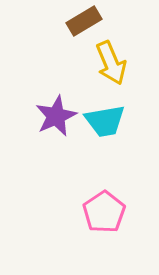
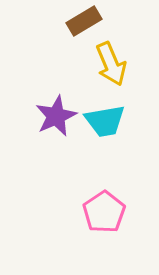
yellow arrow: moved 1 px down
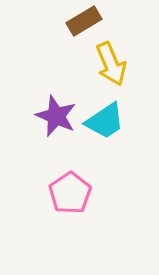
purple star: rotated 24 degrees counterclockwise
cyan trapezoid: rotated 24 degrees counterclockwise
pink pentagon: moved 34 px left, 19 px up
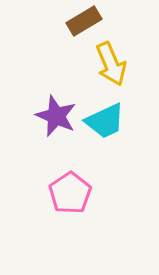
cyan trapezoid: rotated 9 degrees clockwise
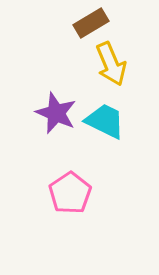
brown rectangle: moved 7 px right, 2 px down
purple star: moved 3 px up
cyan trapezoid: rotated 129 degrees counterclockwise
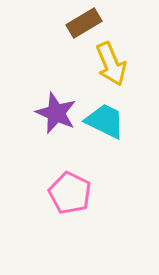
brown rectangle: moved 7 px left
pink pentagon: rotated 12 degrees counterclockwise
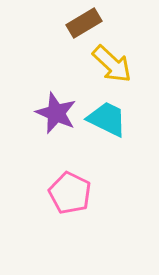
yellow arrow: moved 1 px right; rotated 24 degrees counterclockwise
cyan trapezoid: moved 2 px right, 2 px up
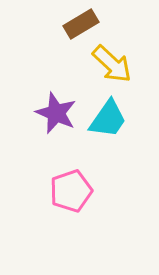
brown rectangle: moved 3 px left, 1 px down
cyan trapezoid: moved 1 px right; rotated 99 degrees clockwise
pink pentagon: moved 1 px right, 2 px up; rotated 27 degrees clockwise
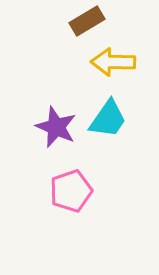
brown rectangle: moved 6 px right, 3 px up
yellow arrow: moved 1 px right, 2 px up; rotated 138 degrees clockwise
purple star: moved 14 px down
